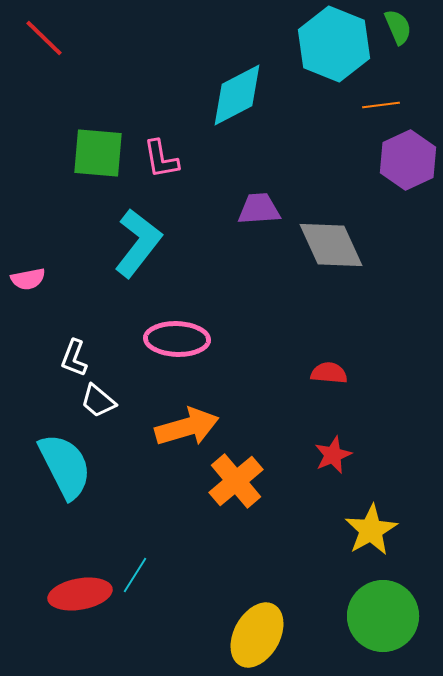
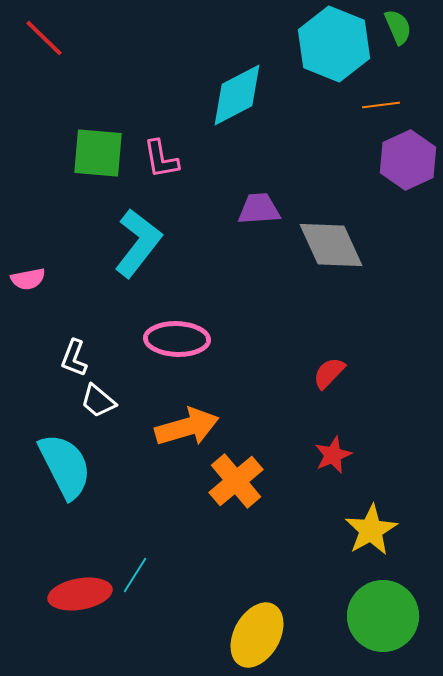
red semicircle: rotated 51 degrees counterclockwise
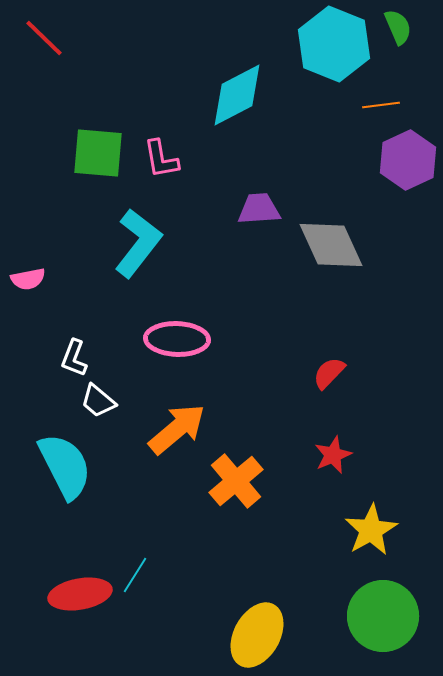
orange arrow: moved 10 px left, 2 px down; rotated 24 degrees counterclockwise
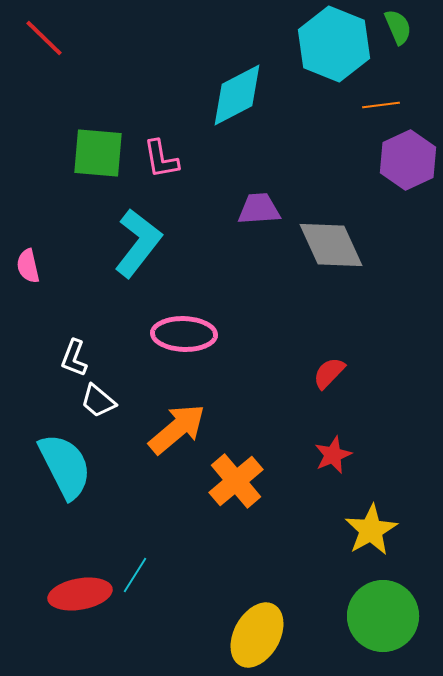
pink semicircle: moved 13 px up; rotated 88 degrees clockwise
pink ellipse: moved 7 px right, 5 px up
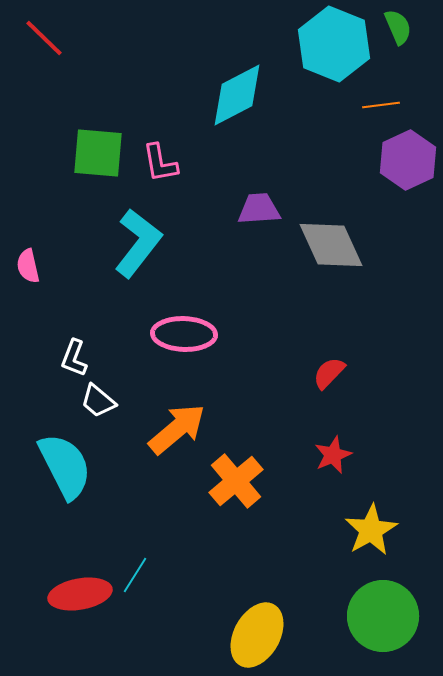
pink L-shape: moved 1 px left, 4 px down
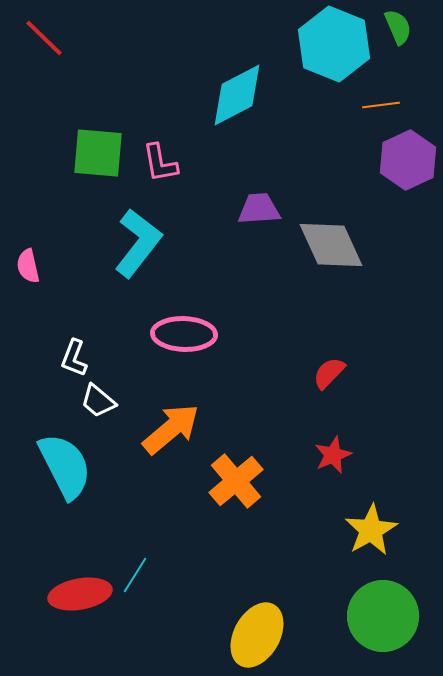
orange arrow: moved 6 px left
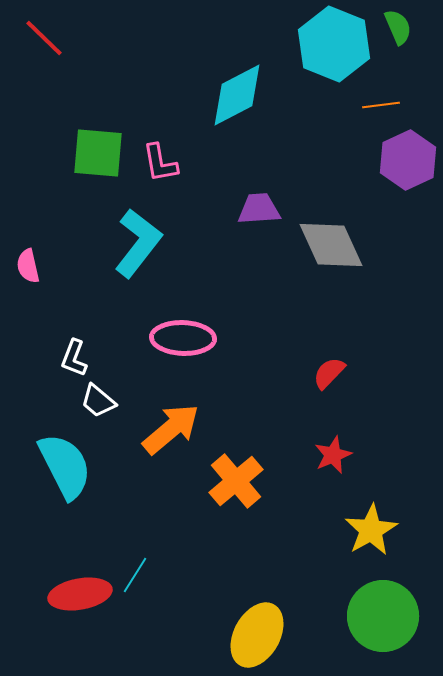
pink ellipse: moved 1 px left, 4 px down
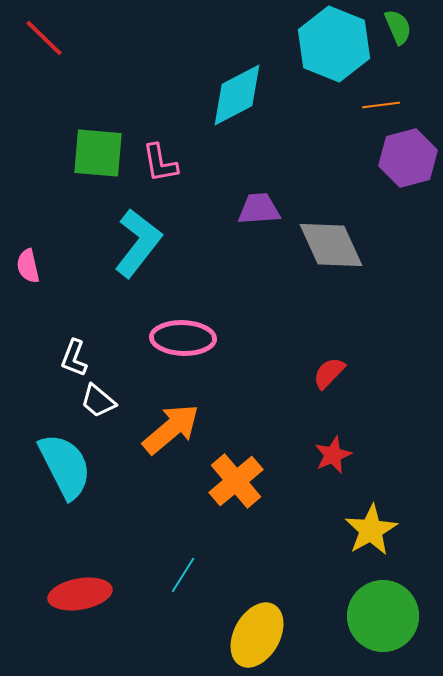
purple hexagon: moved 2 px up; rotated 10 degrees clockwise
cyan line: moved 48 px right
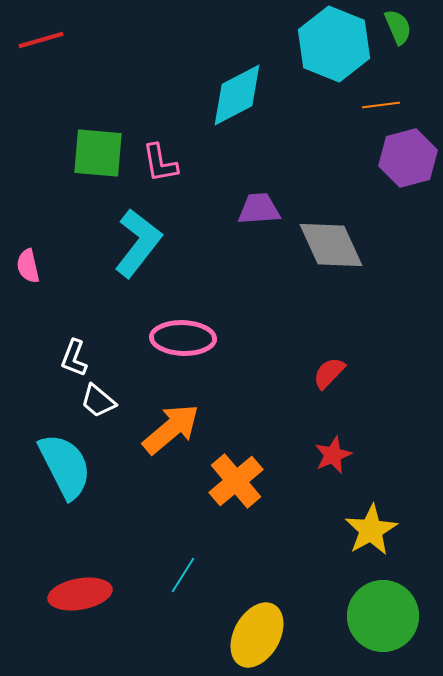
red line: moved 3 px left, 2 px down; rotated 60 degrees counterclockwise
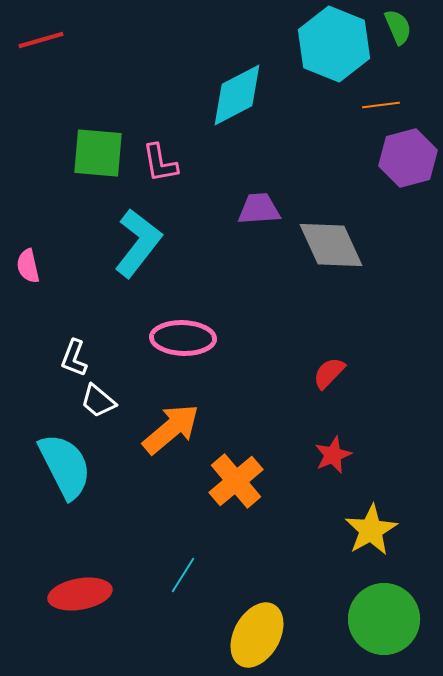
green circle: moved 1 px right, 3 px down
